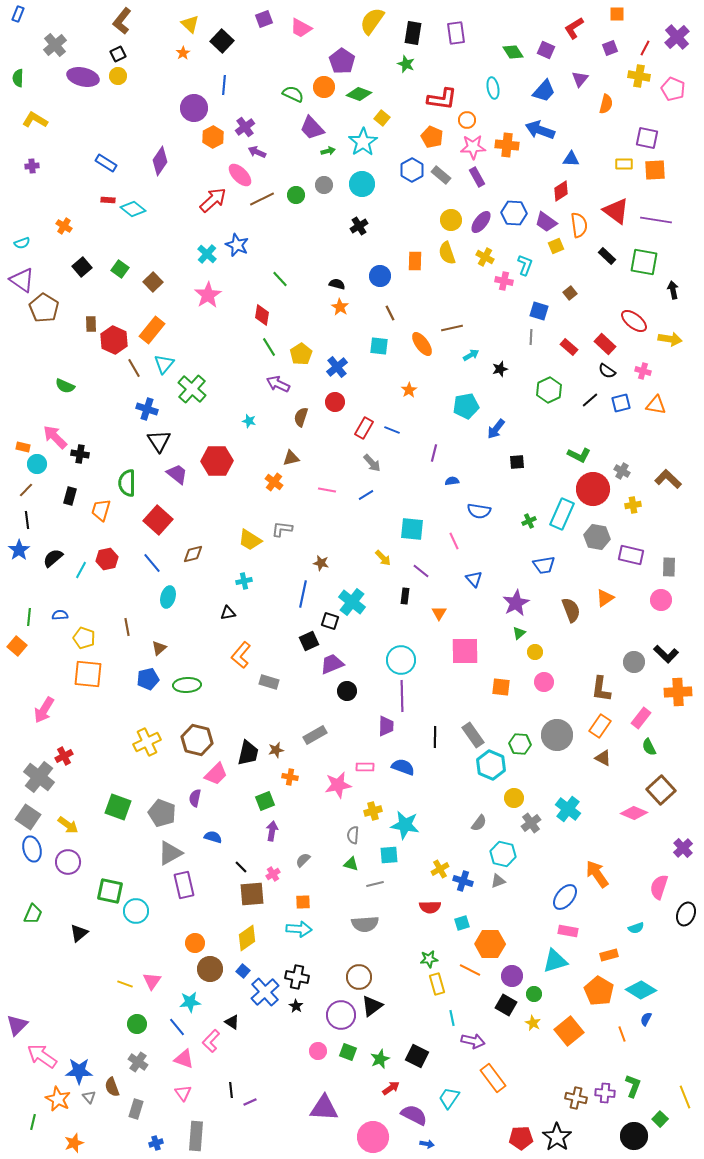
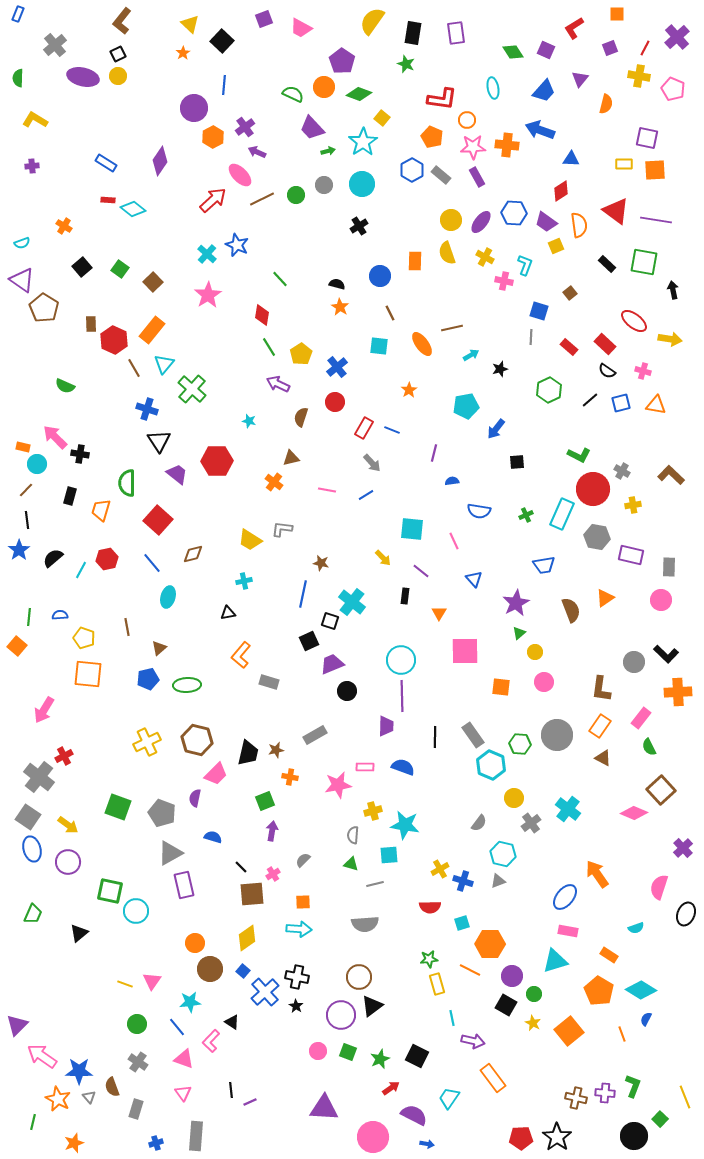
black rectangle at (607, 256): moved 8 px down
brown L-shape at (668, 479): moved 3 px right, 4 px up
green cross at (529, 521): moved 3 px left, 6 px up
orange rectangle at (609, 955): rotated 48 degrees clockwise
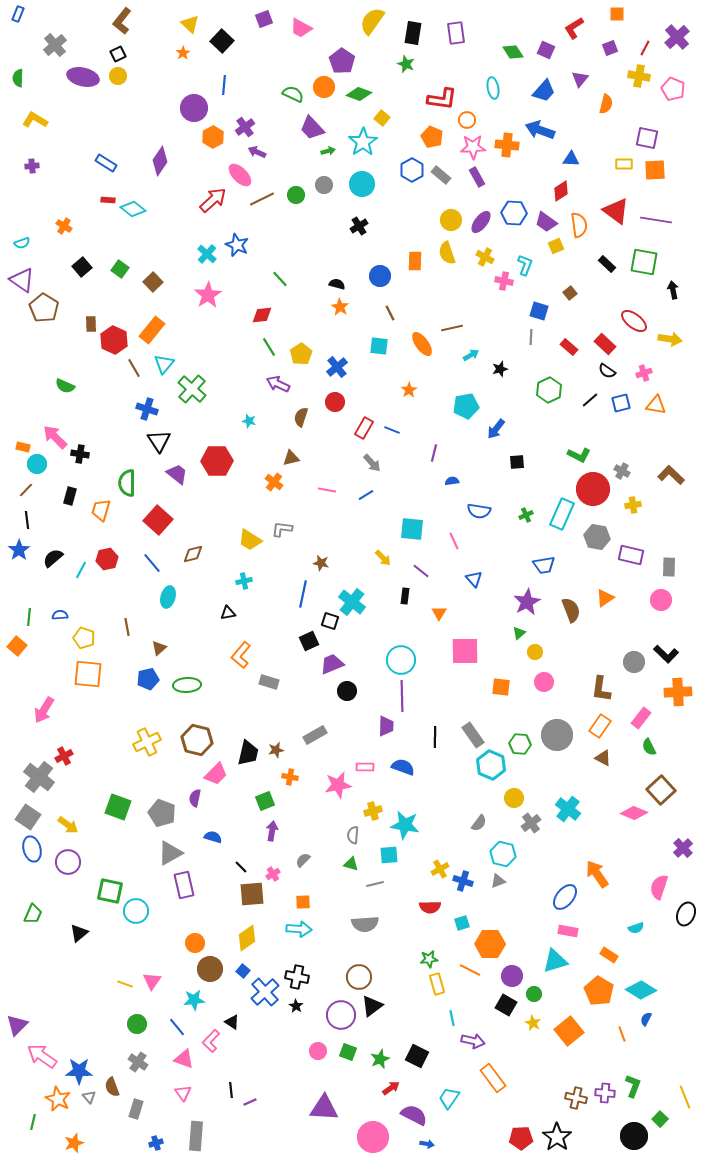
red diamond at (262, 315): rotated 75 degrees clockwise
pink cross at (643, 371): moved 1 px right, 2 px down; rotated 35 degrees counterclockwise
purple star at (516, 603): moved 11 px right, 1 px up
cyan star at (190, 1002): moved 4 px right, 2 px up
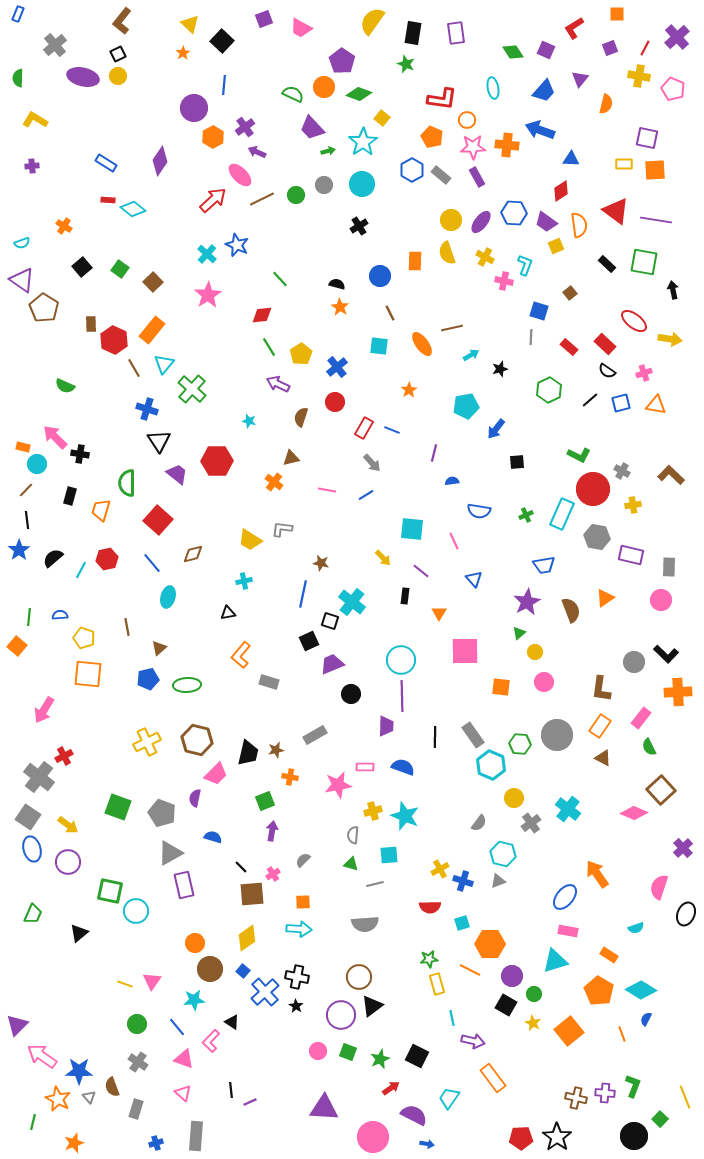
black circle at (347, 691): moved 4 px right, 3 px down
cyan star at (405, 825): moved 9 px up; rotated 12 degrees clockwise
pink triangle at (183, 1093): rotated 12 degrees counterclockwise
